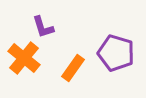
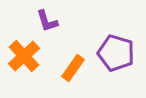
purple L-shape: moved 4 px right, 6 px up
orange cross: moved 2 px up; rotated 8 degrees clockwise
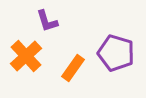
orange cross: moved 2 px right
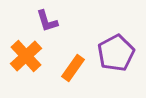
purple pentagon: rotated 27 degrees clockwise
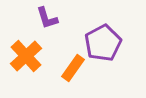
purple L-shape: moved 3 px up
purple pentagon: moved 13 px left, 10 px up
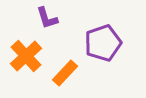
purple pentagon: rotated 9 degrees clockwise
orange rectangle: moved 8 px left, 5 px down; rotated 8 degrees clockwise
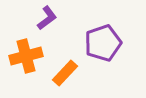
purple L-shape: rotated 110 degrees counterclockwise
orange cross: rotated 28 degrees clockwise
